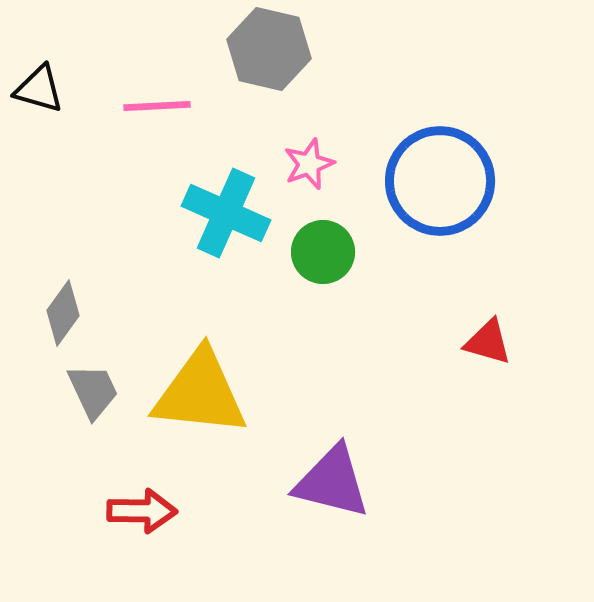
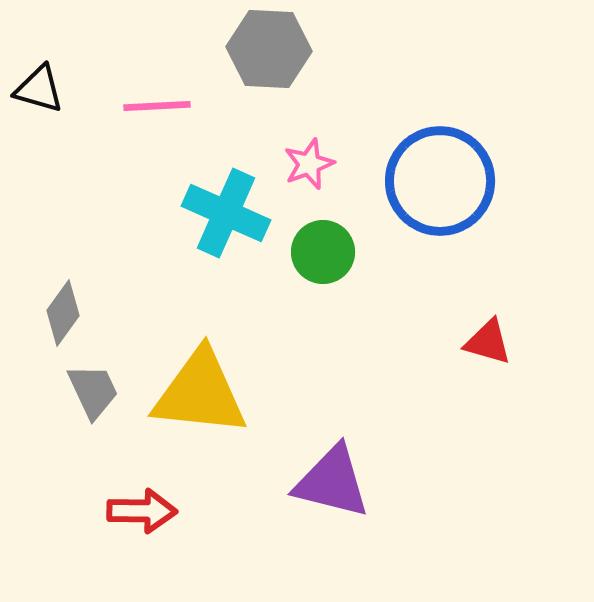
gray hexagon: rotated 10 degrees counterclockwise
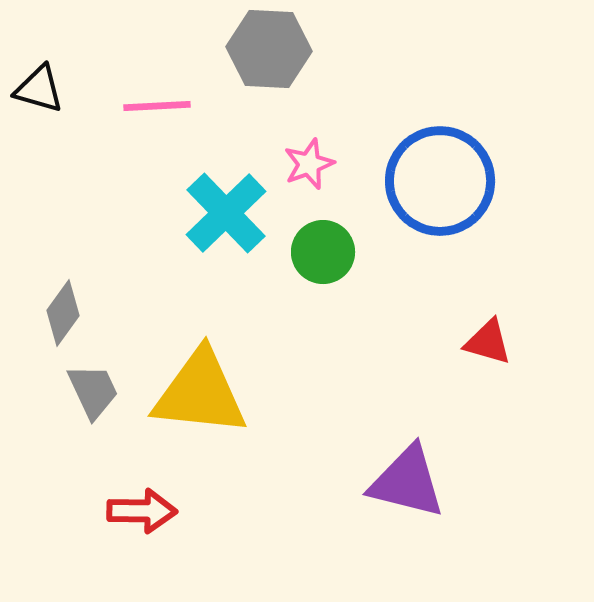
cyan cross: rotated 22 degrees clockwise
purple triangle: moved 75 px right
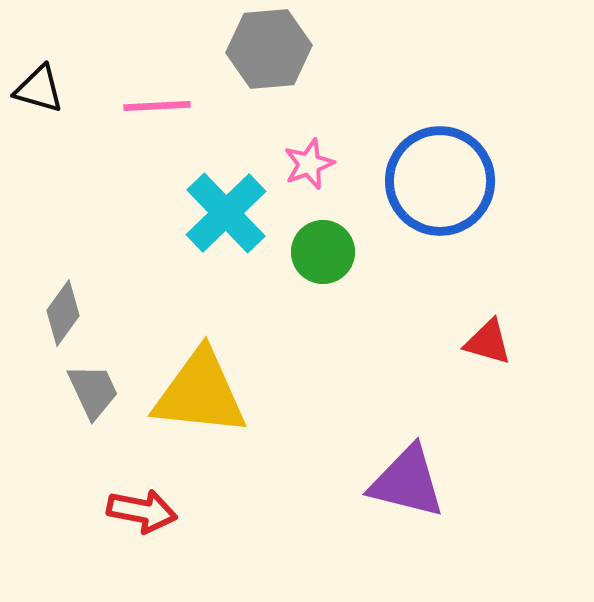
gray hexagon: rotated 8 degrees counterclockwise
red arrow: rotated 10 degrees clockwise
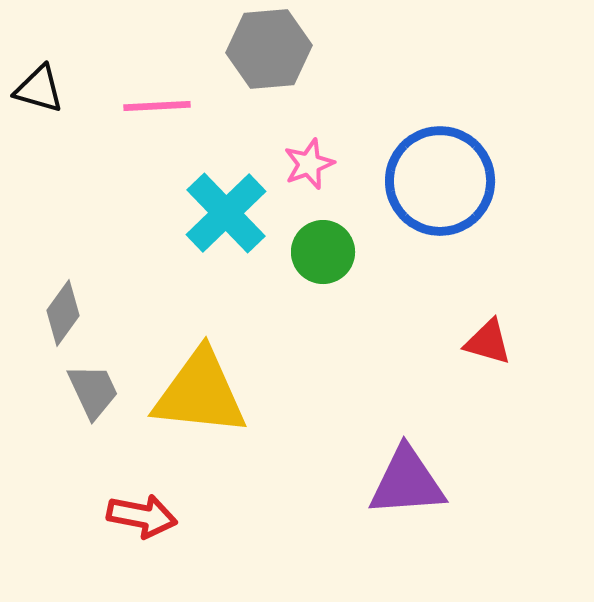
purple triangle: rotated 18 degrees counterclockwise
red arrow: moved 5 px down
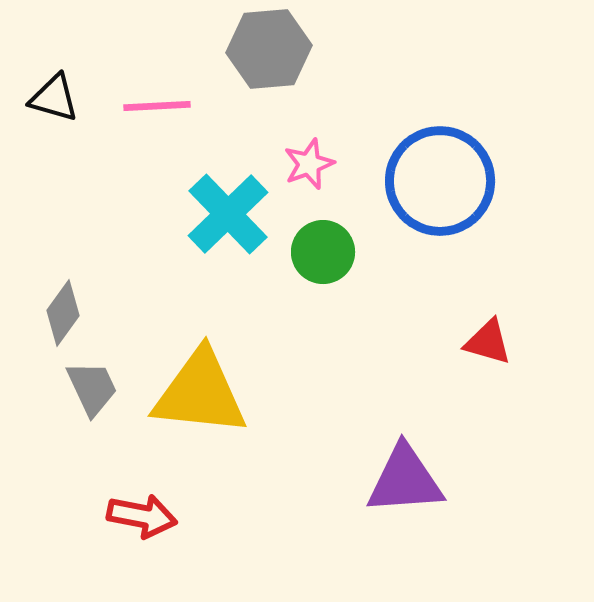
black triangle: moved 15 px right, 9 px down
cyan cross: moved 2 px right, 1 px down
gray trapezoid: moved 1 px left, 3 px up
purple triangle: moved 2 px left, 2 px up
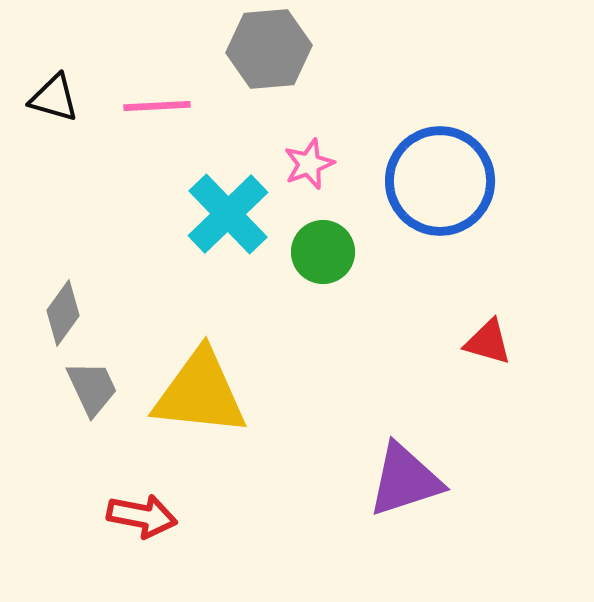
purple triangle: rotated 14 degrees counterclockwise
